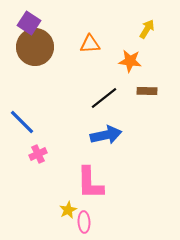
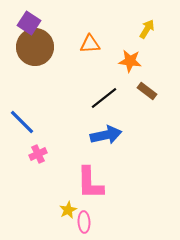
brown rectangle: rotated 36 degrees clockwise
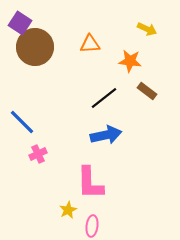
purple square: moved 9 px left
yellow arrow: rotated 84 degrees clockwise
pink ellipse: moved 8 px right, 4 px down; rotated 10 degrees clockwise
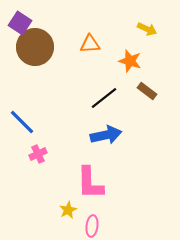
orange star: rotated 10 degrees clockwise
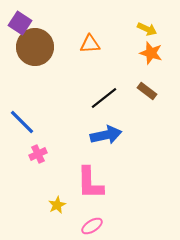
orange star: moved 21 px right, 8 px up
yellow star: moved 11 px left, 5 px up
pink ellipse: rotated 50 degrees clockwise
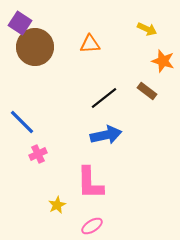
orange star: moved 12 px right, 8 px down
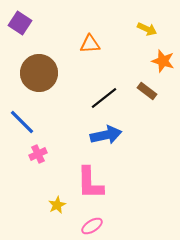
brown circle: moved 4 px right, 26 px down
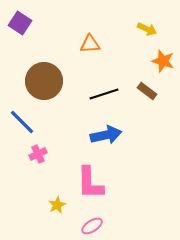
brown circle: moved 5 px right, 8 px down
black line: moved 4 px up; rotated 20 degrees clockwise
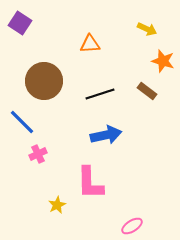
black line: moved 4 px left
pink ellipse: moved 40 px right
